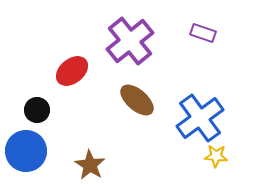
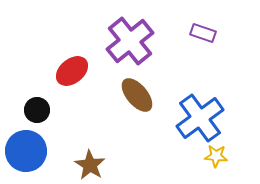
brown ellipse: moved 5 px up; rotated 9 degrees clockwise
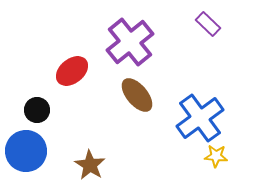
purple rectangle: moved 5 px right, 9 px up; rotated 25 degrees clockwise
purple cross: moved 1 px down
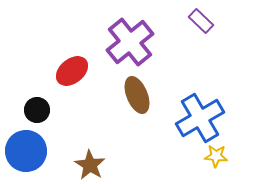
purple rectangle: moved 7 px left, 3 px up
brown ellipse: rotated 18 degrees clockwise
blue cross: rotated 6 degrees clockwise
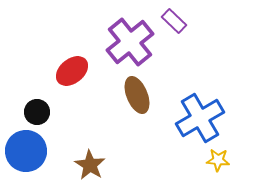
purple rectangle: moved 27 px left
black circle: moved 2 px down
yellow star: moved 2 px right, 4 px down
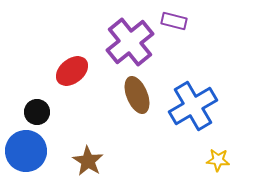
purple rectangle: rotated 30 degrees counterclockwise
blue cross: moved 7 px left, 12 px up
brown star: moved 2 px left, 4 px up
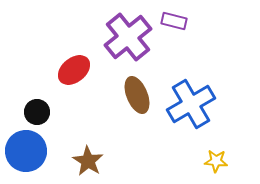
purple cross: moved 2 px left, 5 px up
red ellipse: moved 2 px right, 1 px up
blue cross: moved 2 px left, 2 px up
yellow star: moved 2 px left, 1 px down
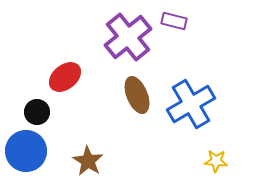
red ellipse: moved 9 px left, 7 px down
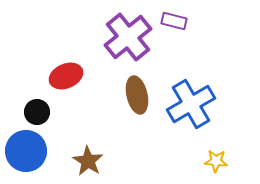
red ellipse: moved 1 px right, 1 px up; rotated 16 degrees clockwise
brown ellipse: rotated 9 degrees clockwise
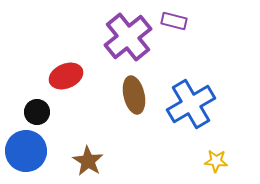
brown ellipse: moved 3 px left
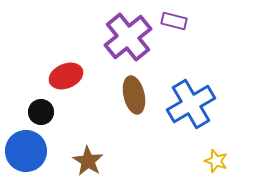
black circle: moved 4 px right
yellow star: rotated 15 degrees clockwise
